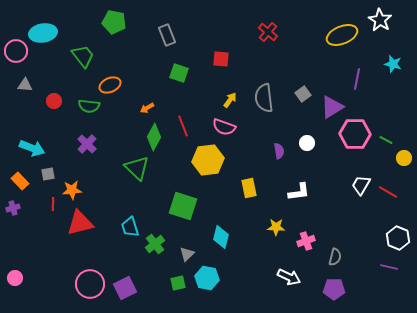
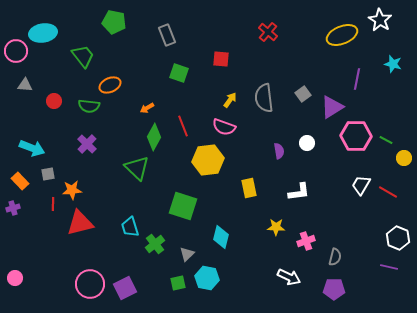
pink hexagon at (355, 134): moved 1 px right, 2 px down
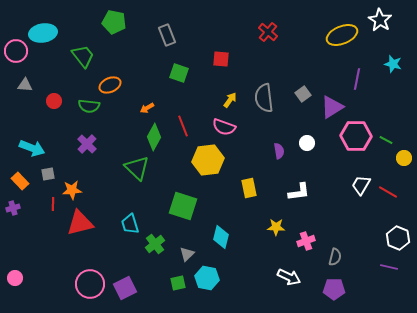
cyan trapezoid at (130, 227): moved 3 px up
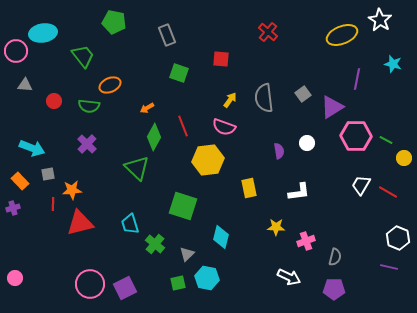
green cross at (155, 244): rotated 12 degrees counterclockwise
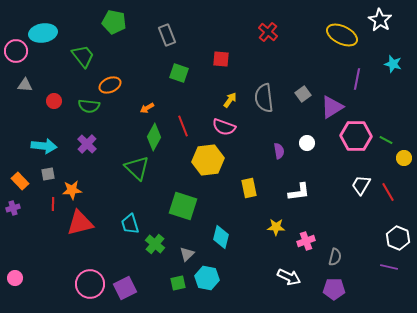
yellow ellipse at (342, 35): rotated 48 degrees clockwise
cyan arrow at (32, 148): moved 12 px right, 2 px up; rotated 15 degrees counterclockwise
red line at (388, 192): rotated 30 degrees clockwise
